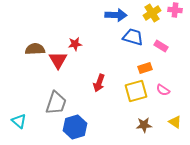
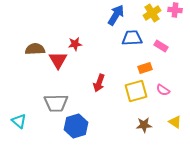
blue arrow: rotated 60 degrees counterclockwise
blue trapezoid: moved 1 px left, 1 px down; rotated 20 degrees counterclockwise
gray trapezoid: rotated 70 degrees clockwise
blue hexagon: moved 1 px right, 1 px up
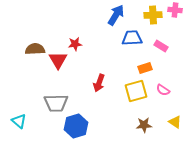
yellow cross: moved 1 px right, 2 px down; rotated 30 degrees clockwise
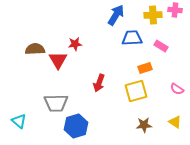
pink semicircle: moved 14 px right, 1 px up
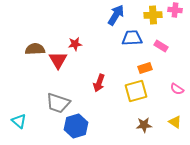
gray trapezoid: moved 2 px right; rotated 20 degrees clockwise
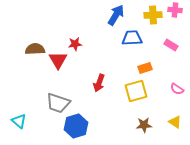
pink rectangle: moved 10 px right, 1 px up
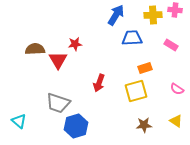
yellow triangle: moved 1 px right, 1 px up
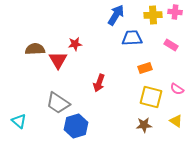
pink cross: moved 2 px down
yellow square: moved 15 px right, 6 px down; rotated 30 degrees clockwise
gray trapezoid: rotated 15 degrees clockwise
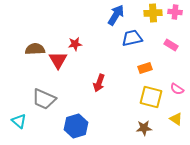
yellow cross: moved 2 px up
blue trapezoid: rotated 10 degrees counterclockwise
gray trapezoid: moved 14 px left, 4 px up; rotated 10 degrees counterclockwise
yellow triangle: moved 2 px up
brown star: moved 3 px down
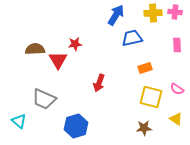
pink rectangle: moved 6 px right; rotated 56 degrees clockwise
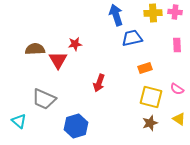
blue arrow: rotated 50 degrees counterclockwise
yellow triangle: moved 3 px right
brown star: moved 6 px right, 5 px up; rotated 14 degrees counterclockwise
